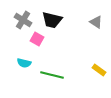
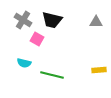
gray triangle: rotated 32 degrees counterclockwise
yellow rectangle: rotated 40 degrees counterclockwise
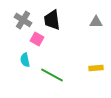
black trapezoid: rotated 70 degrees clockwise
cyan semicircle: moved 1 px right, 3 px up; rotated 64 degrees clockwise
yellow rectangle: moved 3 px left, 2 px up
green line: rotated 15 degrees clockwise
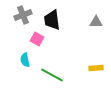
gray cross: moved 5 px up; rotated 36 degrees clockwise
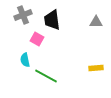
green line: moved 6 px left, 1 px down
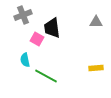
black trapezoid: moved 8 px down
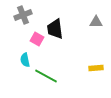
black trapezoid: moved 3 px right, 1 px down
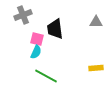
pink square: rotated 16 degrees counterclockwise
cyan semicircle: moved 11 px right, 8 px up; rotated 144 degrees counterclockwise
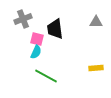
gray cross: moved 4 px down
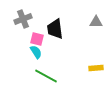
cyan semicircle: rotated 56 degrees counterclockwise
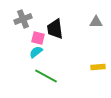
pink square: moved 1 px right, 1 px up
cyan semicircle: rotated 96 degrees counterclockwise
yellow rectangle: moved 2 px right, 1 px up
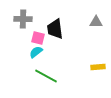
gray cross: rotated 24 degrees clockwise
